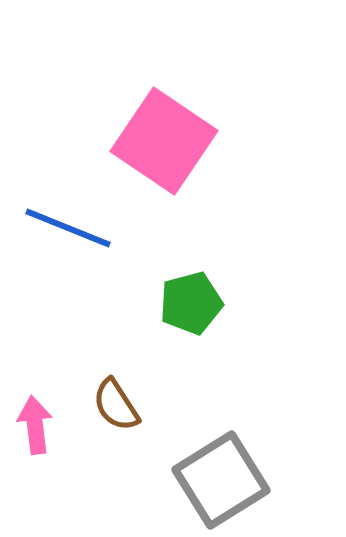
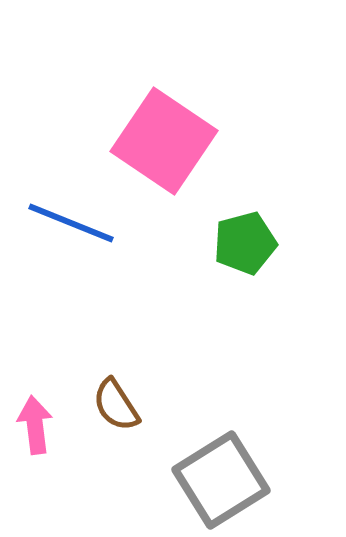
blue line: moved 3 px right, 5 px up
green pentagon: moved 54 px right, 60 px up
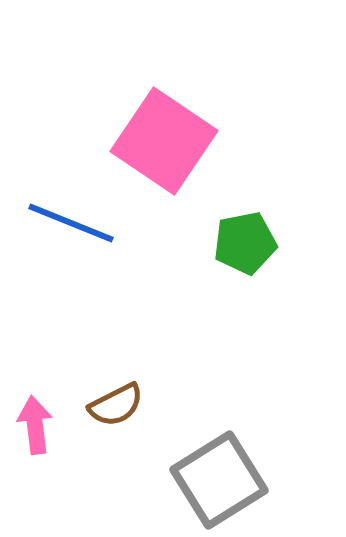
green pentagon: rotated 4 degrees clockwise
brown semicircle: rotated 84 degrees counterclockwise
gray square: moved 2 px left
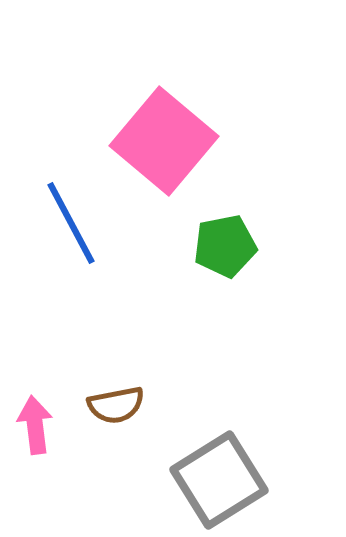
pink square: rotated 6 degrees clockwise
blue line: rotated 40 degrees clockwise
green pentagon: moved 20 px left, 3 px down
brown semicircle: rotated 16 degrees clockwise
